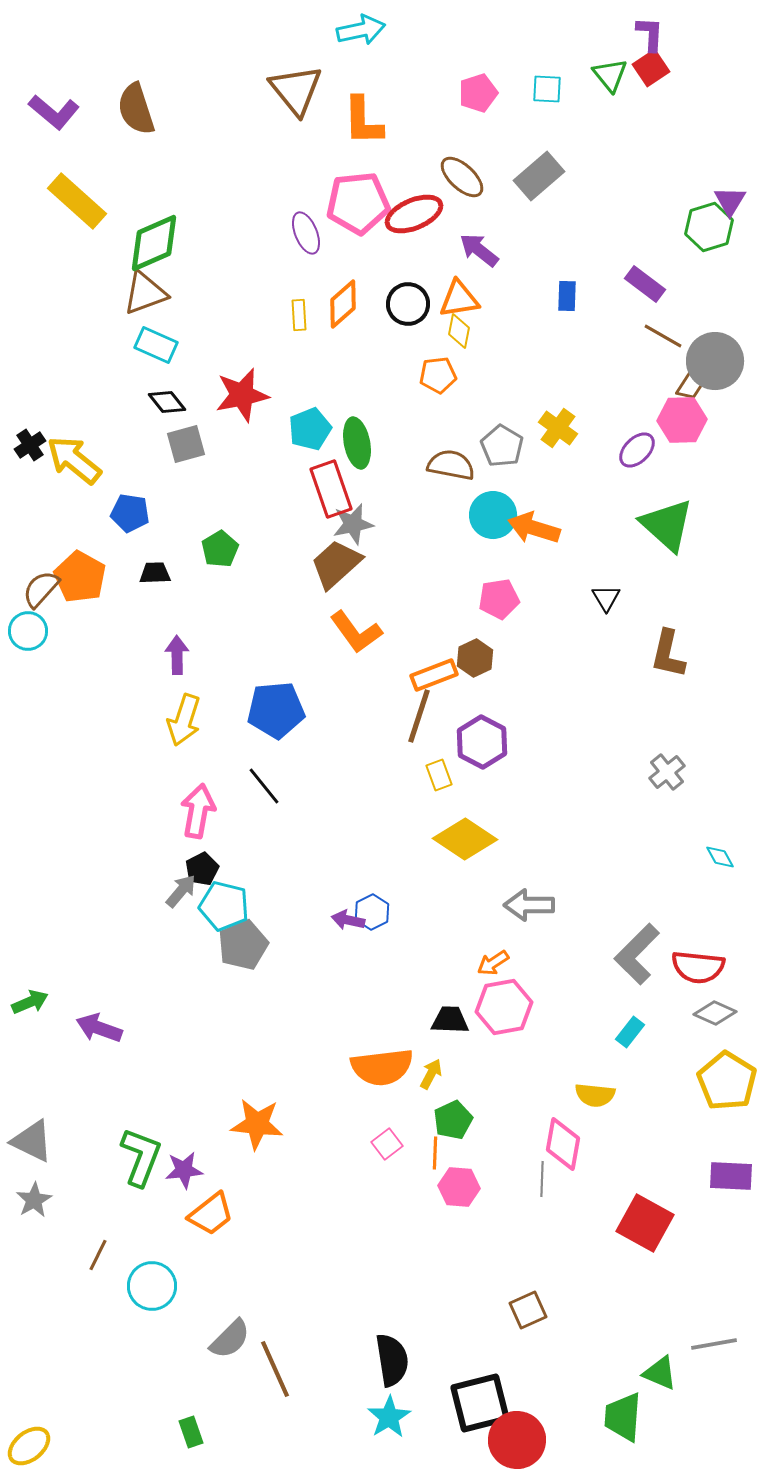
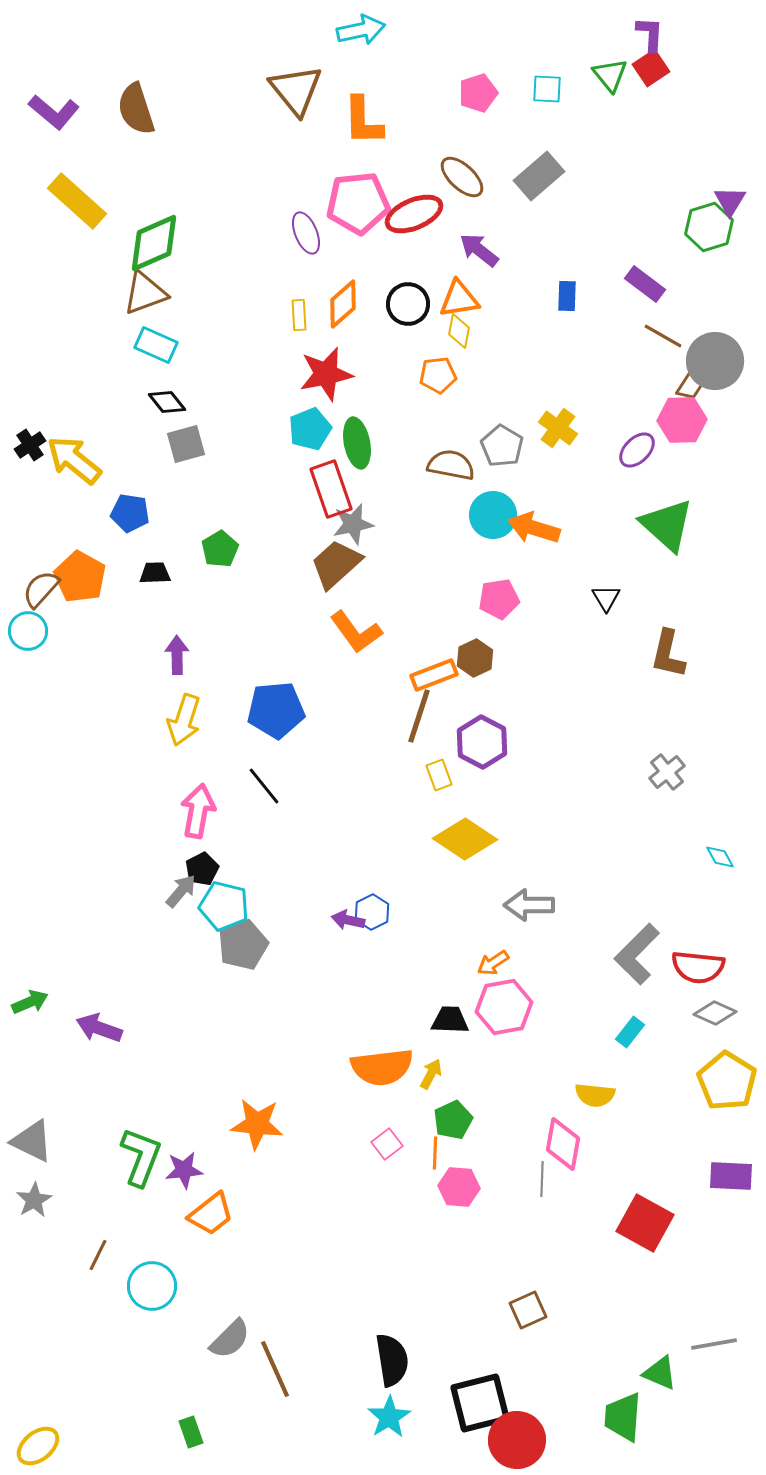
red star at (242, 395): moved 84 px right, 21 px up
yellow ellipse at (29, 1446): moved 9 px right
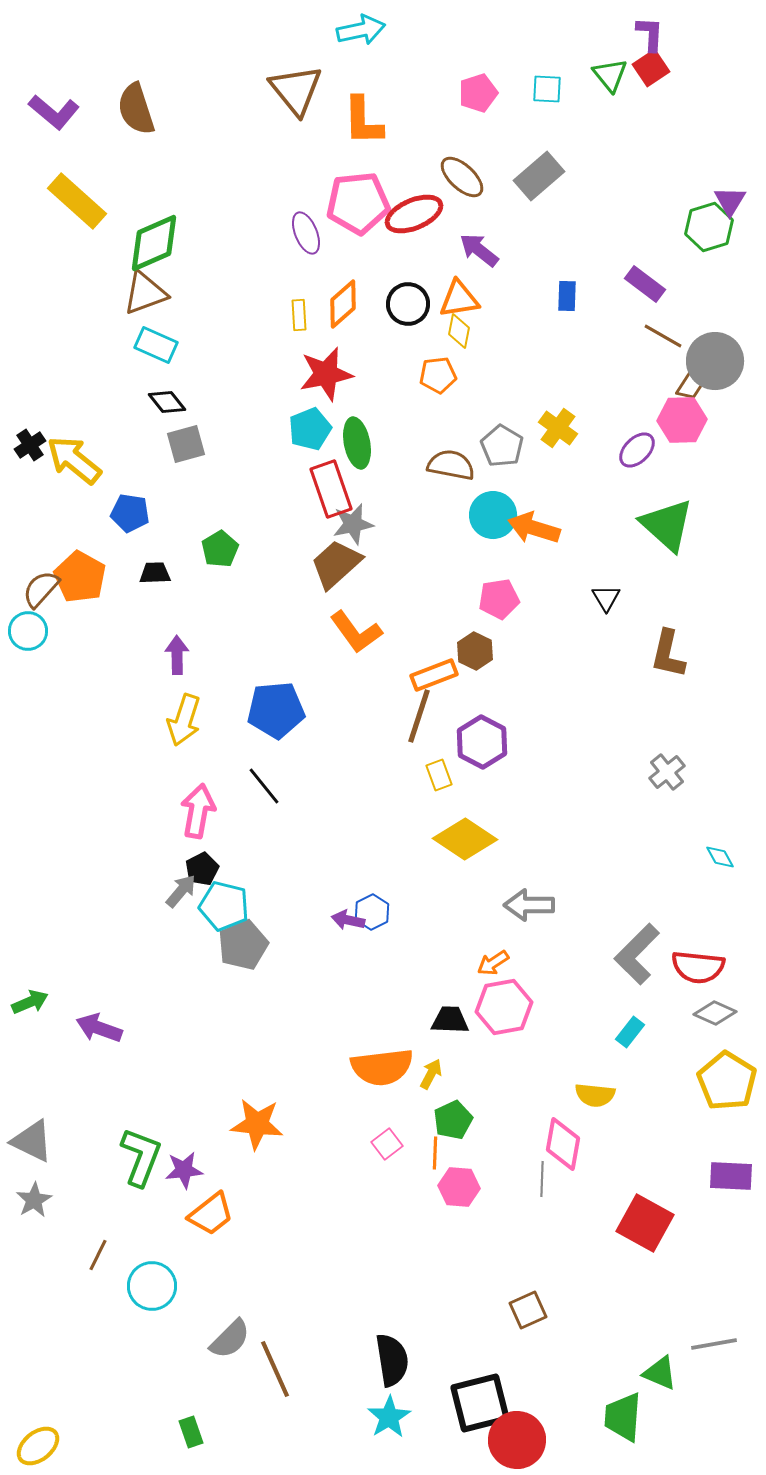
brown hexagon at (475, 658): moved 7 px up; rotated 9 degrees counterclockwise
